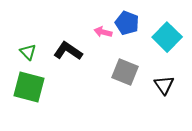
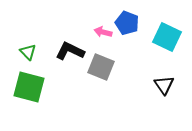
cyan square: rotated 20 degrees counterclockwise
black L-shape: moved 2 px right; rotated 8 degrees counterclockwise
gray square: moved 24 px left, 5 px up
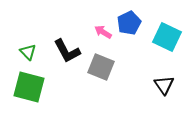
blue pentagon: moved 2 px right; rotated 25 degrees clockwise
pink arrow: rotated 18 degrees clockwise
black L-shape: moved 3 px left; rotated 144 degrees counterclockwise
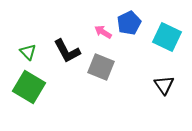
green square: rotated 16 degrees clockwise
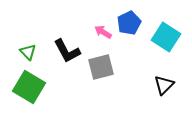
cyan square: moved 1 px left; rotated 8 degrees clockwise
gray square: rotated 36 degrees counterclockwise
black triangle: rotated 20 degrees clockwise
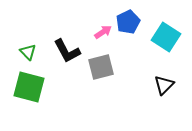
blue pentagon: moved 1 px left, 1 px up
pink arrow: rotated 114 degrees clockwise
green square: rotated 16 degrees counterclockwise
